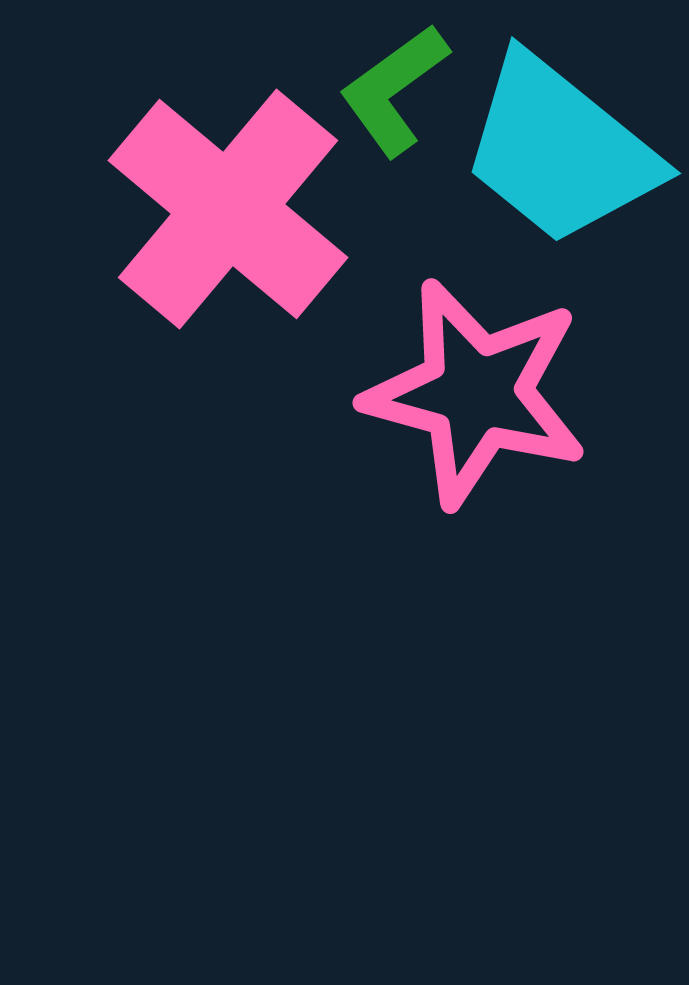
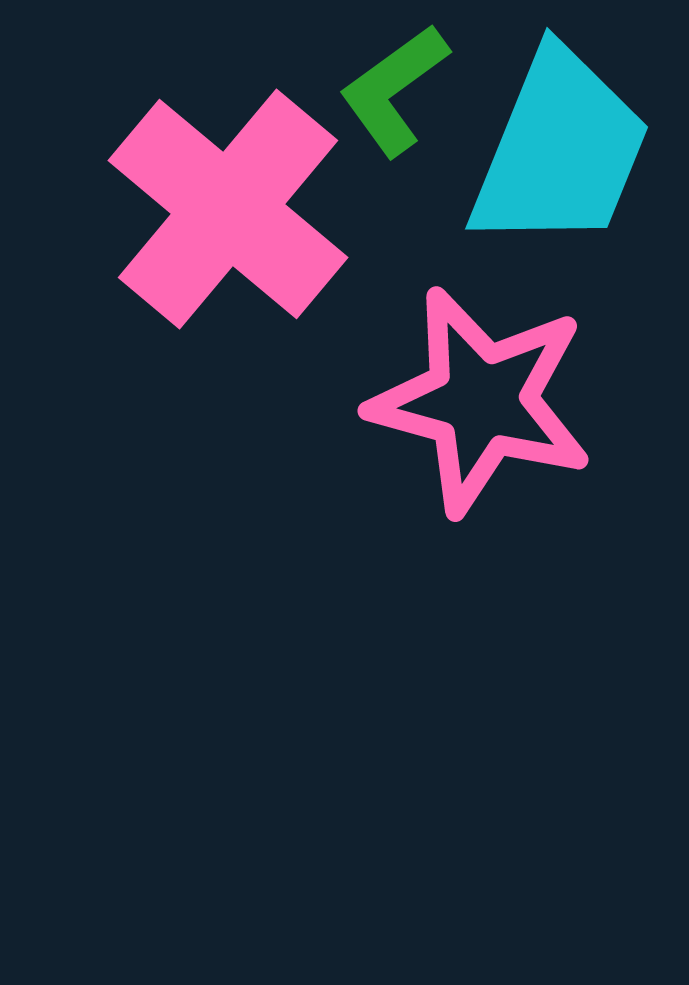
cyan trapezoid: rotated 107 degrees counterclockwise
pink star: moved 5 px right, 8 px down
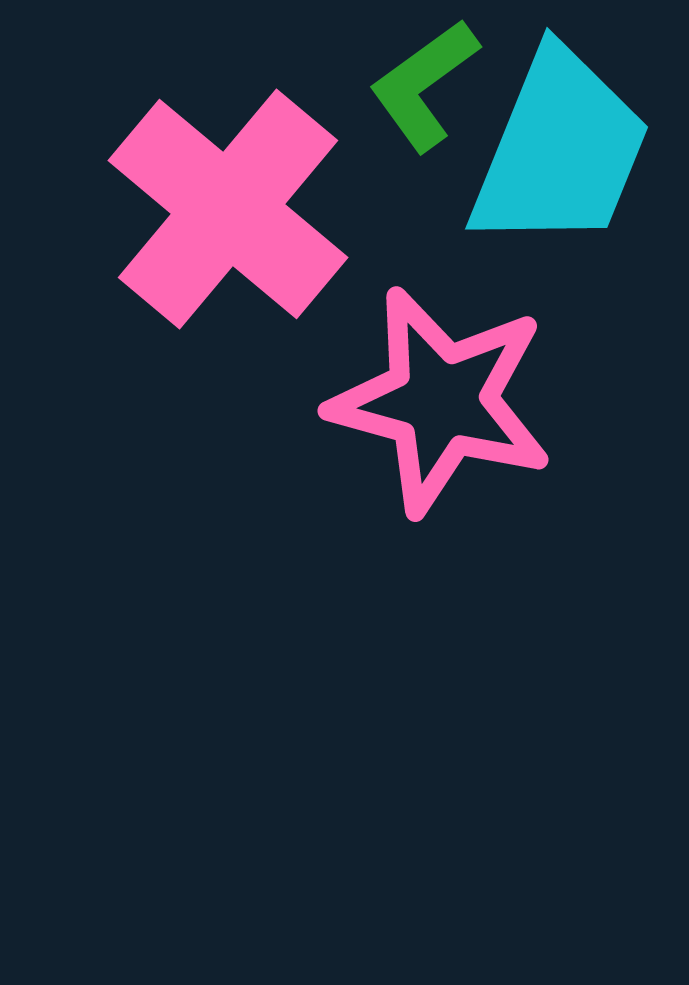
green L-shape: moved 30 px right, 5 px up
pink star: moved 40 px left
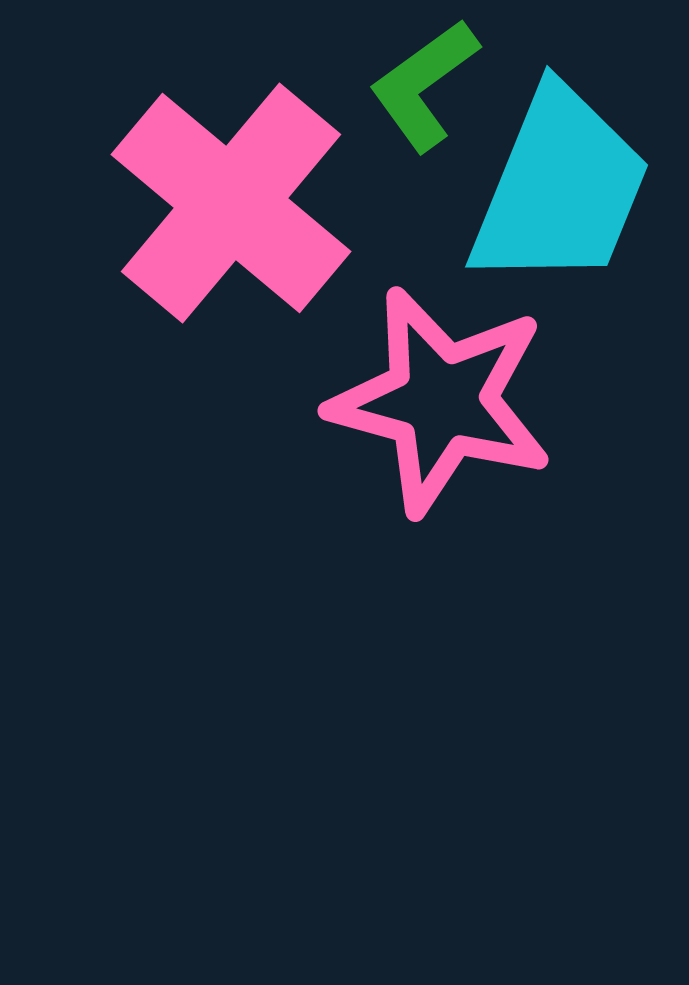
cyan trapezoid: moved 38 px down
pink cross: moved 3 px right, 6 px up
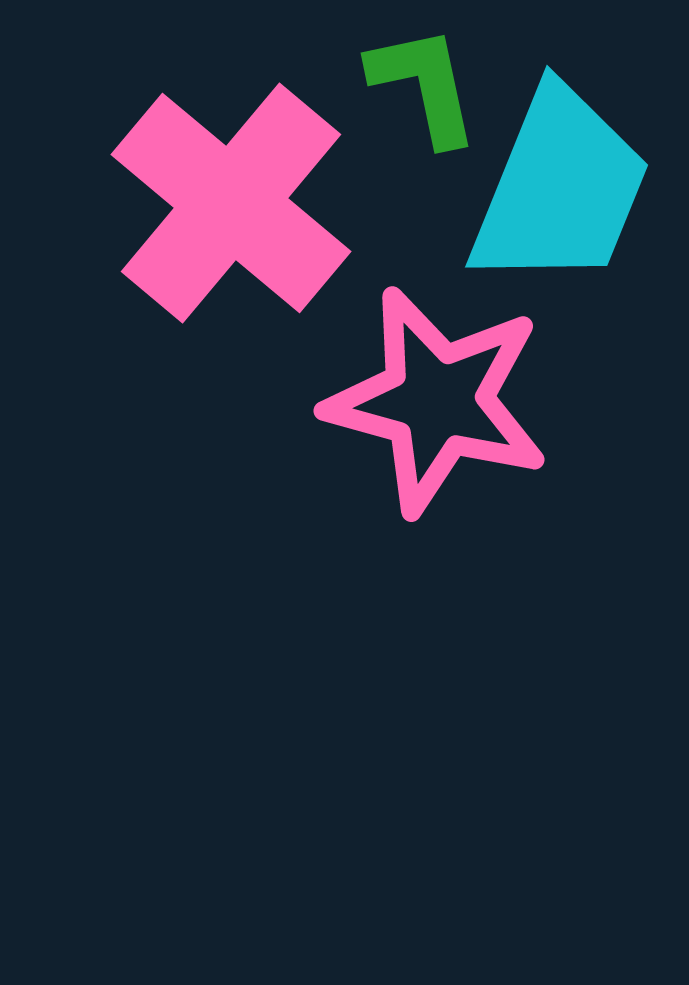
green L-shape: rotated 114 degrees clockwise
pink star: moved 4 px left
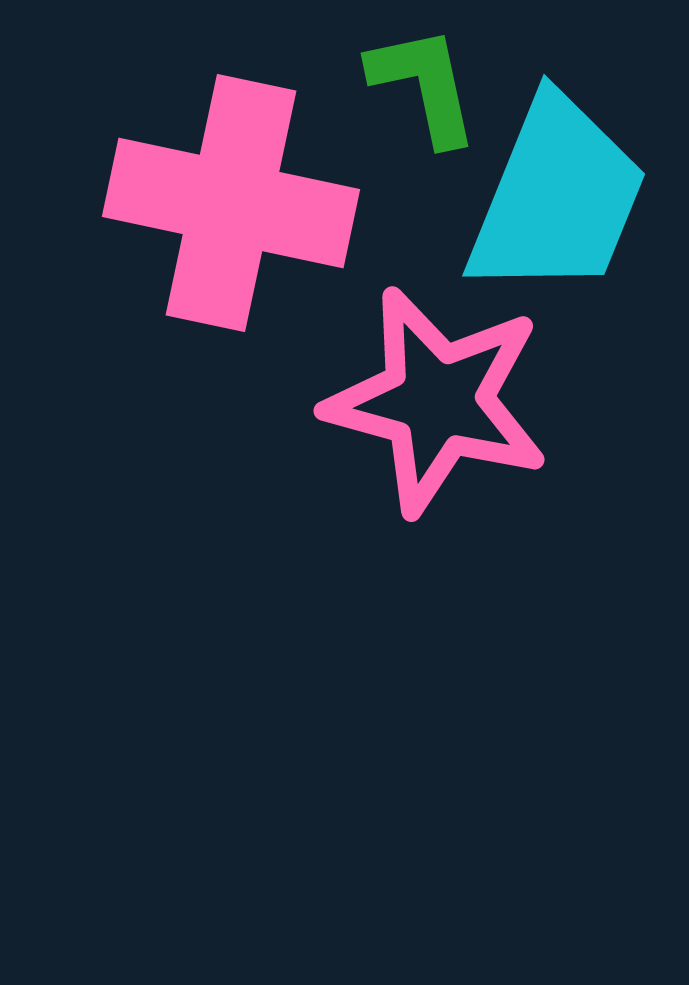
cyan trapezoid: moved 3 px left, 9 px down
pink cross: rotated 28 degrees counterclockwise
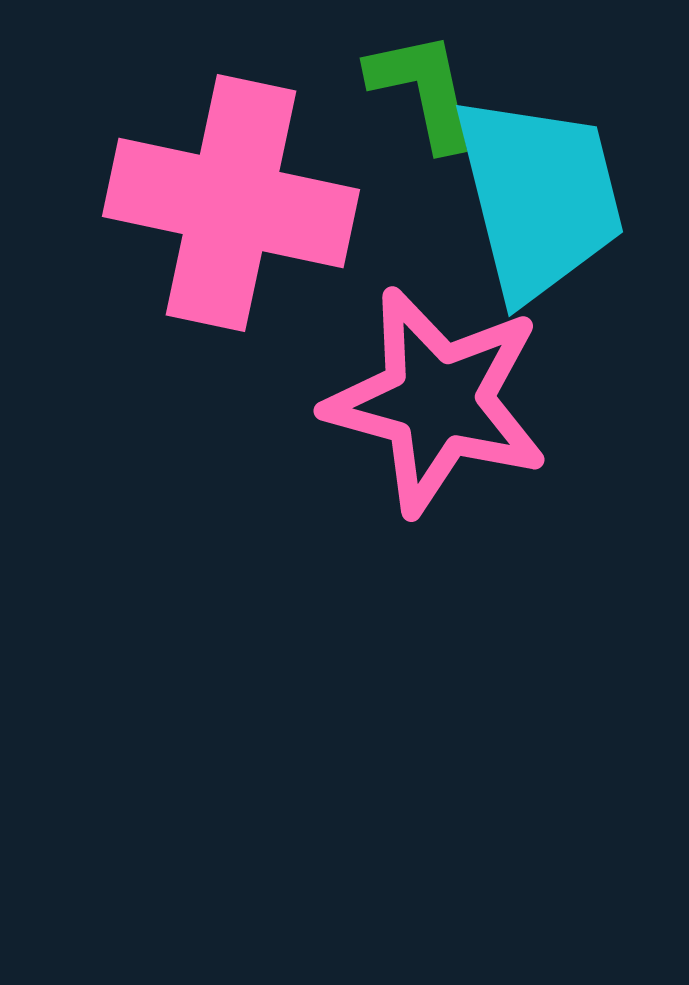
green L-shape: moved 1 px left, 5 px down
cyan trapezoid: moved 18 px left; rotated 36 degrees counterclockwise
